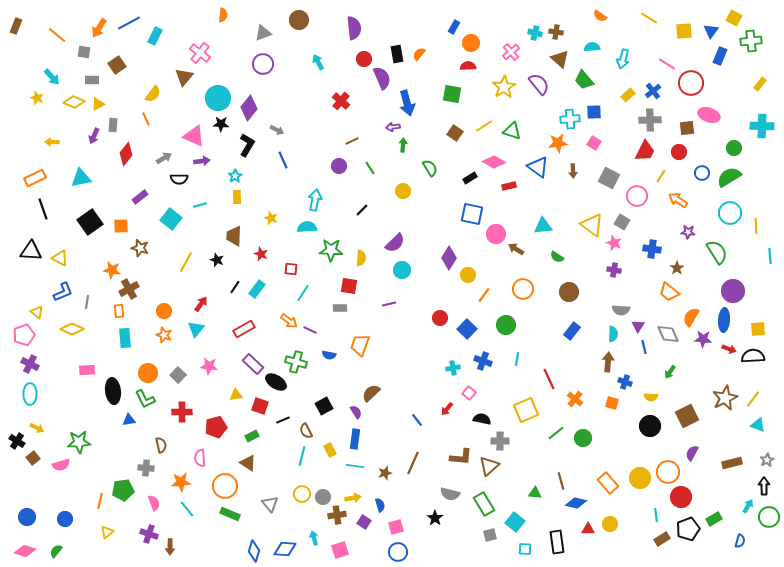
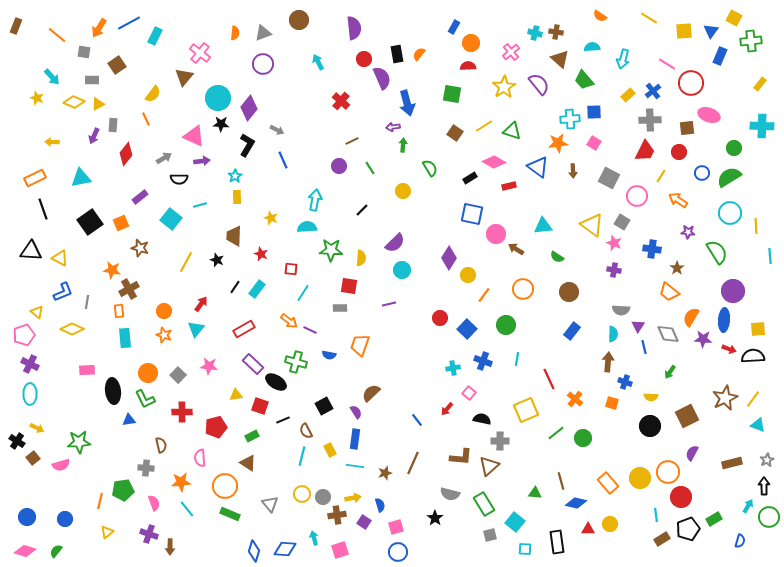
orange semicircle at (223, 15): moved 12 px right, 18 px down
orange square at (121, 226): moved 3 px up; rotated 21 degrees counterclockwise
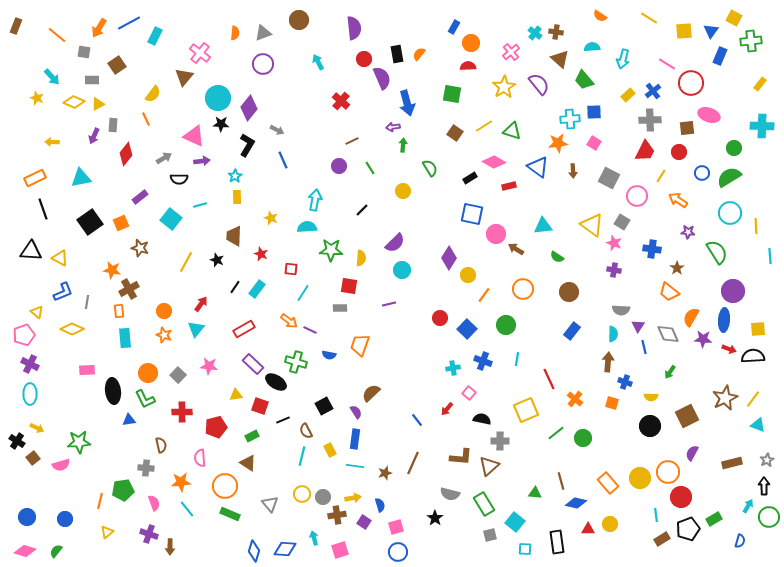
cyan cross at (535, 33): rotated 24 degrees clockwise
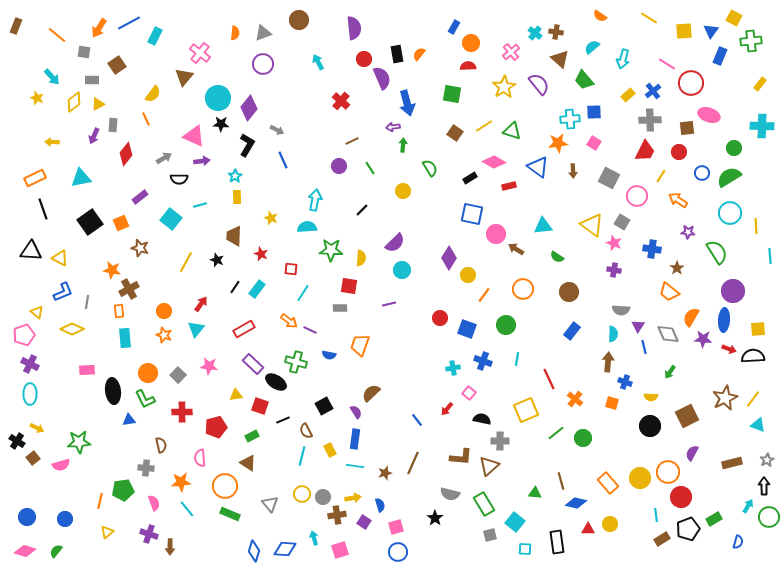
cyan semicircle at (592, 47): rotated 35 degrees counterclockwise
yellow diamond at (74, 102): rotated 60 degrees counterclockwise
blue square at (467, 329): rotated 24 degrees counterclockwise
blue semicircle at (740, 541): moved 2 px left, 1 px down
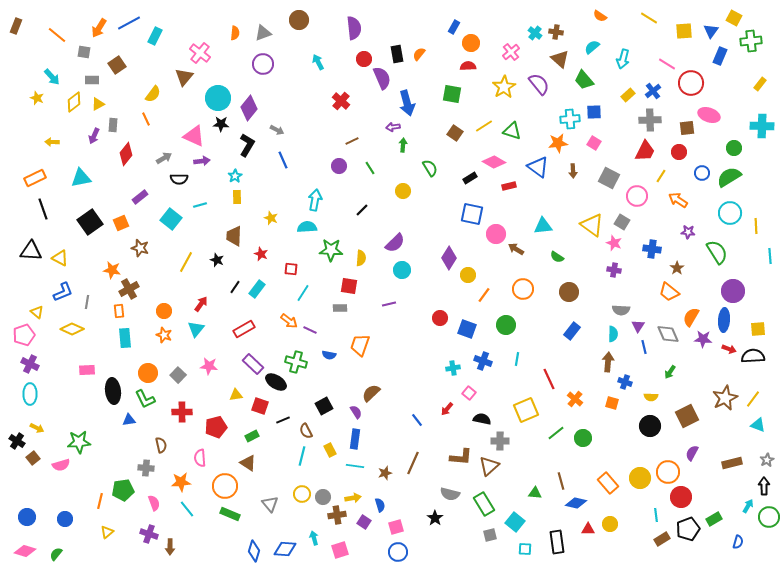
green semicircle at (56, 551): moved 3 px down
